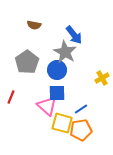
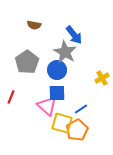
orange pentagon: moved 4 px left; rotated 20 degrees counterclockwise
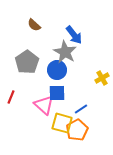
brown semicircle: rotated 32 degrees clockwise
pink triangle: moved 3 px left, 1 px up
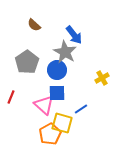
orange pentagon: moved 27 px left, 4 px down
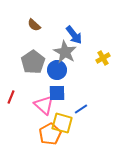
gray pentagon: moved 6 px right
yellow cross: moved 1 px right, 20 px up
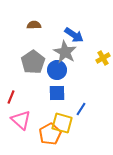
brown semicircle: rotated 136 degrees clockwise
blue arrow: rotated 18 degrees counterclockwise
pink triangle: moved 23 px left, 15 px down
blue line: rotated 24 degrees counterclockwise
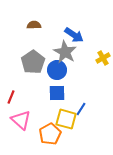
yellow square: moved 4 px right, 4 px up
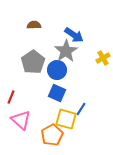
gray star: moved 1 px right, 1 px up; rotated 10 degrees clockwise
blue square: rotated 24 degrees clockwise
orange pentagon: moved 2 px right, 1 px down
